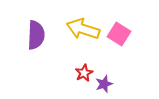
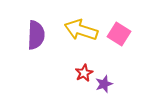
yellow arrow: moved 2 px left, 1 px down
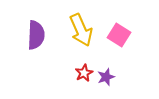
yellow arrow: rotated 132 degrees counterclockwise
pink square: moved 1 px down
purple star: moved 2 px right, 7 px up
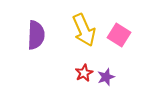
yellow arrow: moved 3 px right
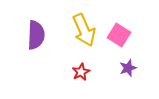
red star: moved 3 px left, 1 px up
purple star: moved 22 px right, 9 px up
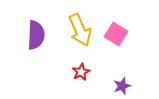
yellow arrow: moved 4 px left
pink square: moved 3 px left, 1 px up
purple star: moved 6 px left, 18 px down
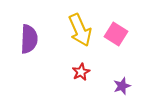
purple semicircle: moved 7 px left, 4 px down
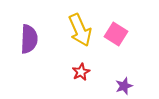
purple star: moved 2 px right
